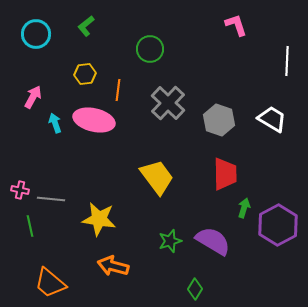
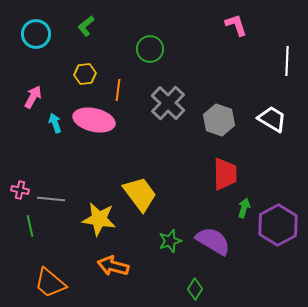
yellow trapezoid: moved 17 px left, 17 px down
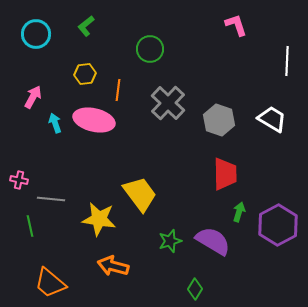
pink cross: moved 1 px left, 10 px up
green arrow: moved 5 px left, 4 px down
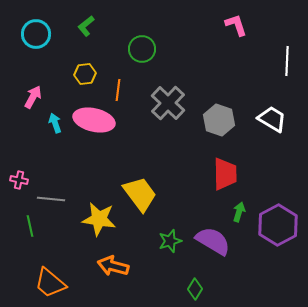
green circle: moved 8 px left
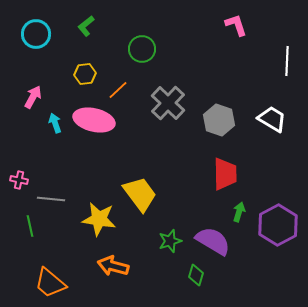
orange line: rotated 40 degrees clockwise
green diamond: moved 1 px right, 14 px up; rotated 15 degrees counterclockwise
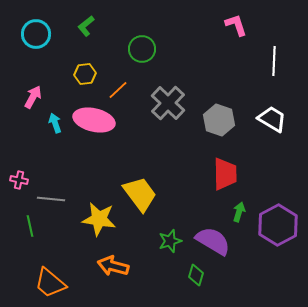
white line: moved 13 px left
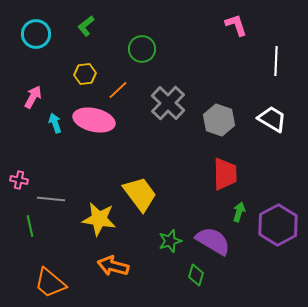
white line: moved 2 px right
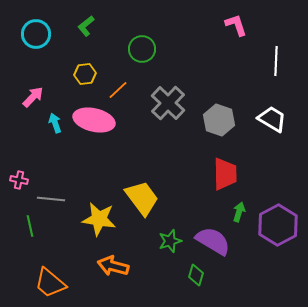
pink arrow: rotated 15 degrees clockwise
yellow trapezoid: moved 2 px right, 4 px down
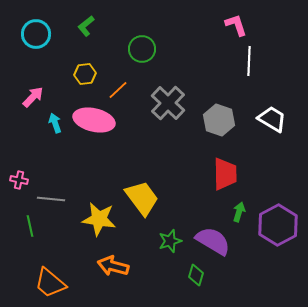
white line: moved 27 px left
